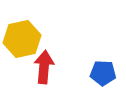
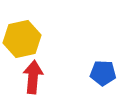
red arrow: moved 11 px left, 10 px down
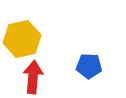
blue pentagon: moved 14 px left, 7 px up
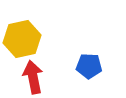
red arrow: rotated 16 degrees counterclockwise
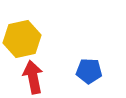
blue pentagon: moved 5 px down
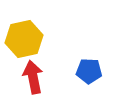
yellow hexagon: moved 2 px right
